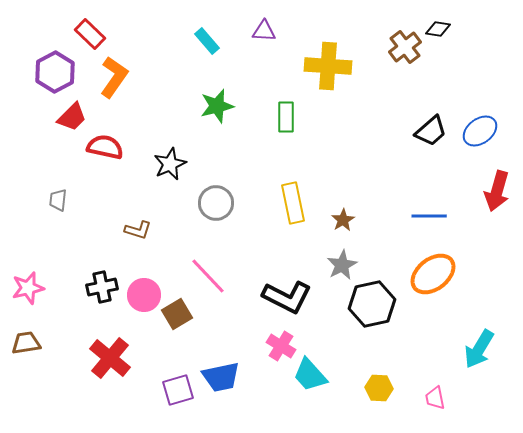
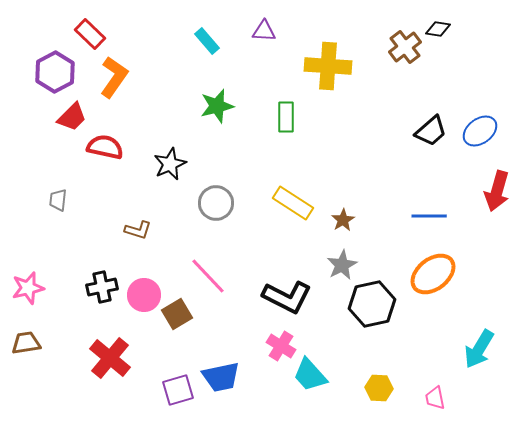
yellow rectangle: rotated 45 degrees counterclockwise
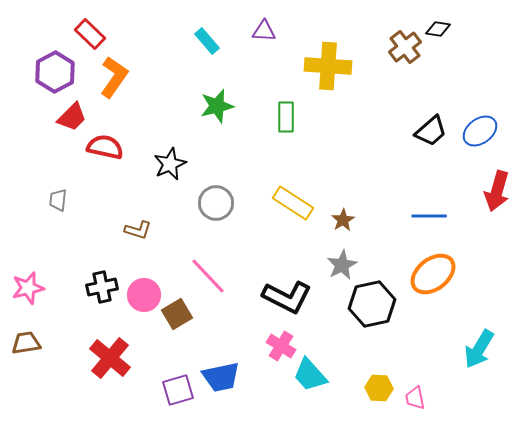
pink trapezoid: moved 20 px left
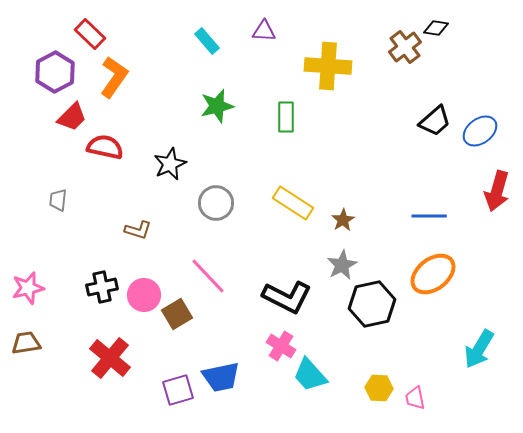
black diamond: moved 2 px left, 1 px up
black trapezoid: moved 4 px right, 10 px up
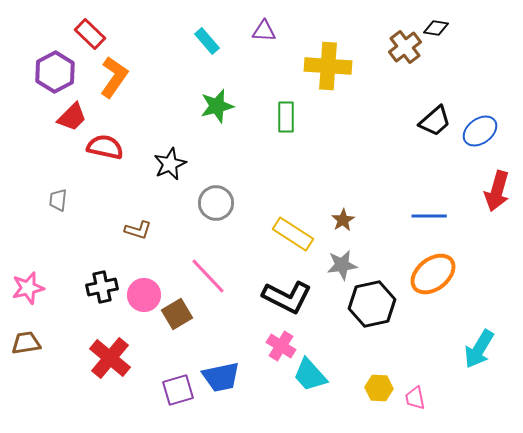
yellow rectangle: moved 31 px down
gray star: rotated 20 degrees clockwise
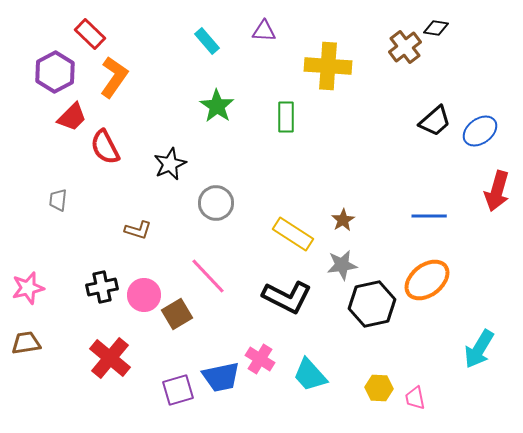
green star: rotated 24 degrees counterclockwise
red semicircle: rotated 129 degrees counterclockwise
orange ellipse: moved 6 px left, 6 px down
pink cross: moved 21 px left, 13 px down
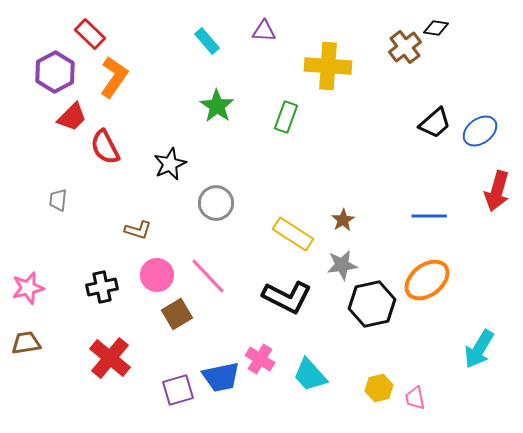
green rectangle: rotated 20 degrees clockwise
black trapezoid: moved 2 px down
pink circle: moved 13 px right, 20 px up
yellow hexagon: rotated 16 degrees counterclockwise
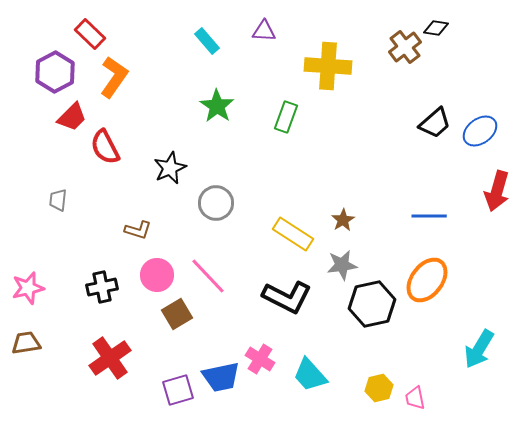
black star: moved 4 px down
orange ellipse: rotated 15 degrees counterclockwise
red cross: rotated 15 degrees clockwise
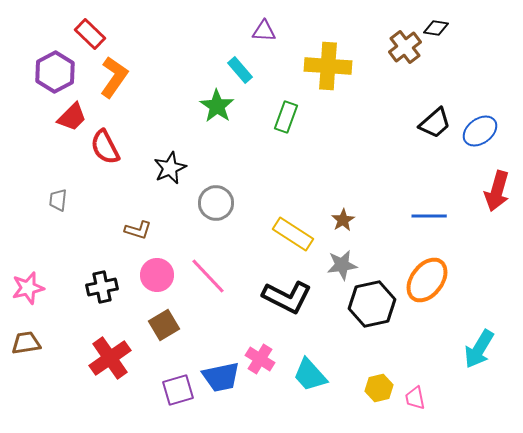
cyan rectangle: moved 33 px right, 29 px down
brown square: moved 13 px left, 11 px down
